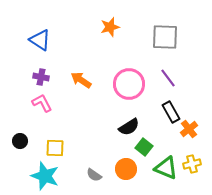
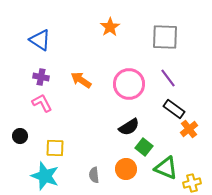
orange star: rotated 18 degrees counterclockwise
black rectangle: moved 3 px right, 3 px up; rotated 25 degrees counterclockwise
black circle: moved 5 px up
yellow cross: moved 19 px down
gray semicircle: rotated 49 degrees clockwise
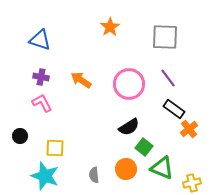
blue triangle: rotated 15 degrees counterclockwise
green triangle: moved 4 px left
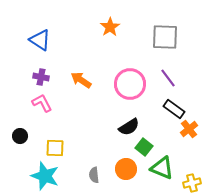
blue triangle: rotated 15 degrees clockwise
pink circle: moved 1 px right
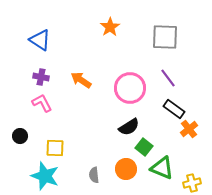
pink circle: moved 4 px down
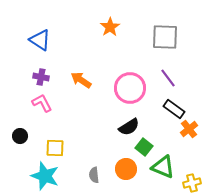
green triangle: moved 1 px right, 1 px up
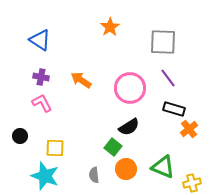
gray square: moved 2 px left, 5 px down
black rectangle: rotated 20 degrees counterclockwise
green square: moved 31 px left
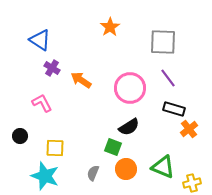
purple cross: moved 11 px right, 9 px up; rotated 21 degrees clockwise
green square: rotated 18 degrees counterclockwise
gray semicircle: moved 1 px left, 2 px up; rotated 28 degrees clockwise
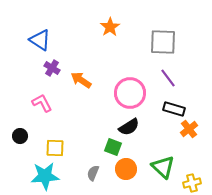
pink circle: moved 5 px down
green triangle: rotated 20 degrees clockwise
cyan star: rotated 24 degrees counterclockwise
